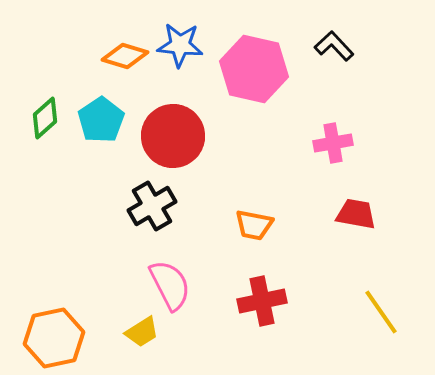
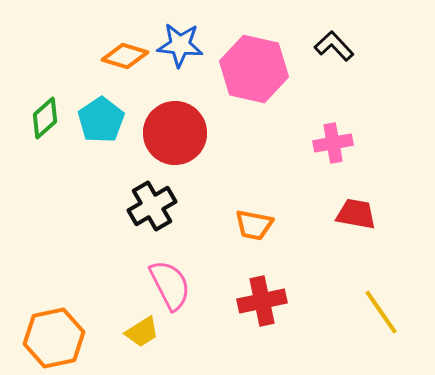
red circle: moved 2 px right, 3 px up
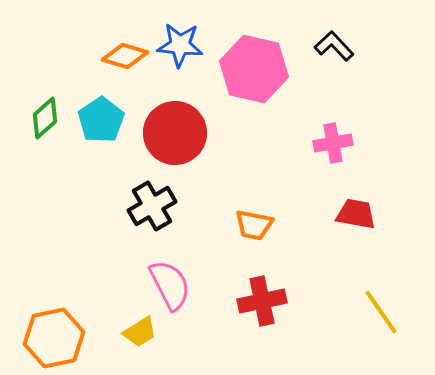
yellow trapezoid: moved 2 px left
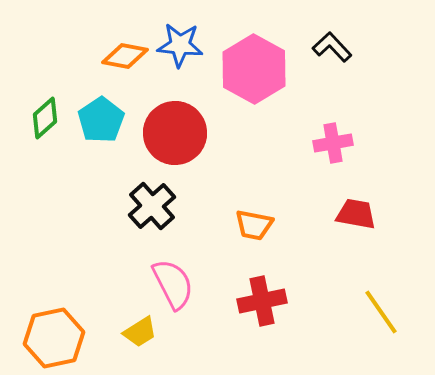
black L-shape: moved 2 px left, 1 px down
orange diamond: rotated 6 degrees counterclockwise
pink hexagon: rotated 16 degrees clockwise
black cross: rotated 12 degrees counterclockwise
pink semicircle: moved 3 px right, 1 px up
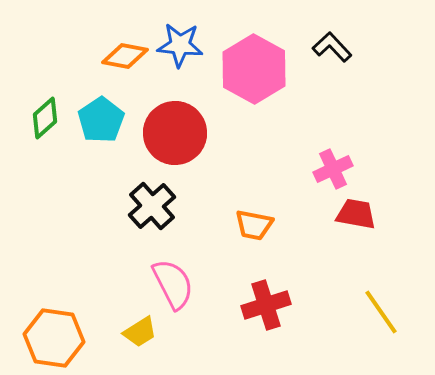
pink cross: moved 26 px down; rotated 15 degrees counterclockwise
red cross: moved 4 px right, 4 px down; rotated 6 degrees counterclockwise
orange hexagon: rotated 20 degrees clockwise
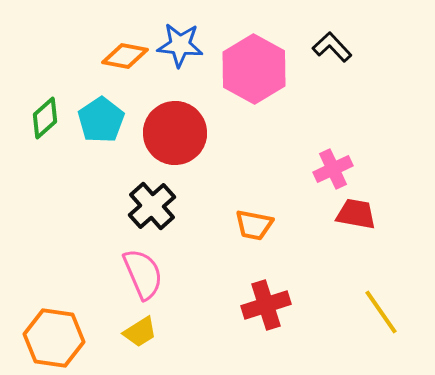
pink semicircle: moved 30 px left, 10 px up; rotated 4 degrees clockwise
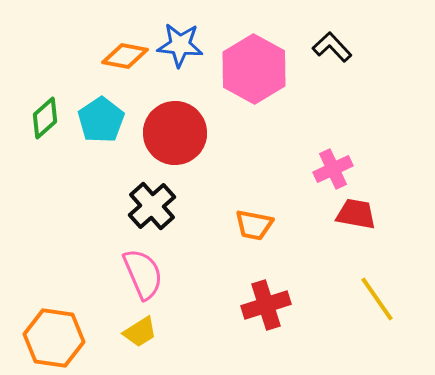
yellow line: moved 4 px left, 13 px up
